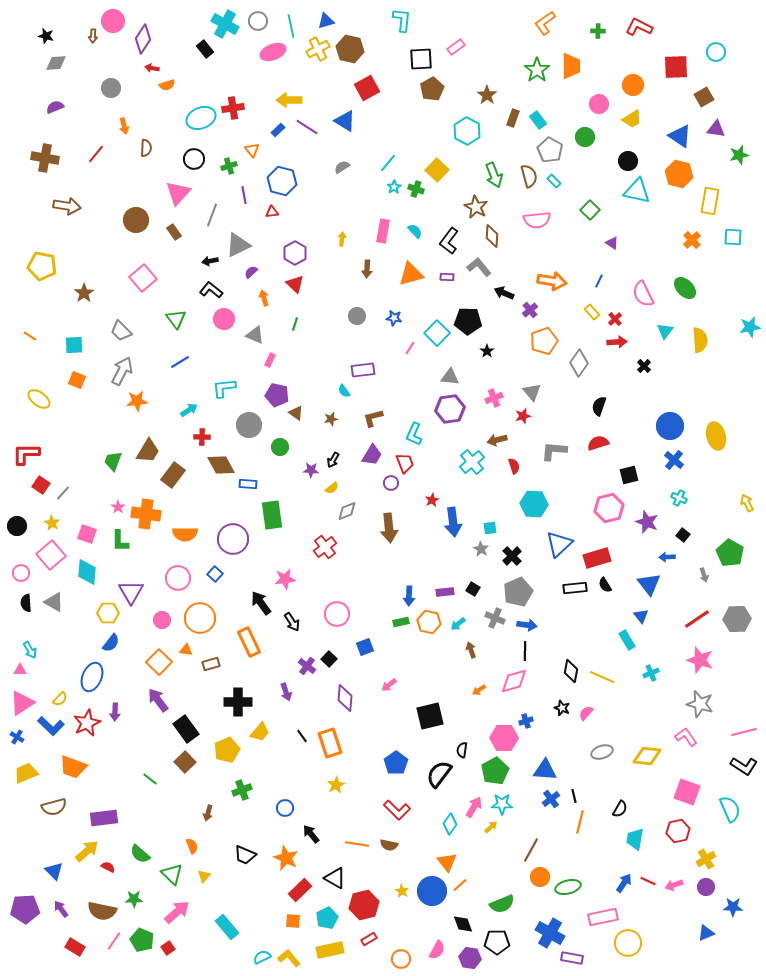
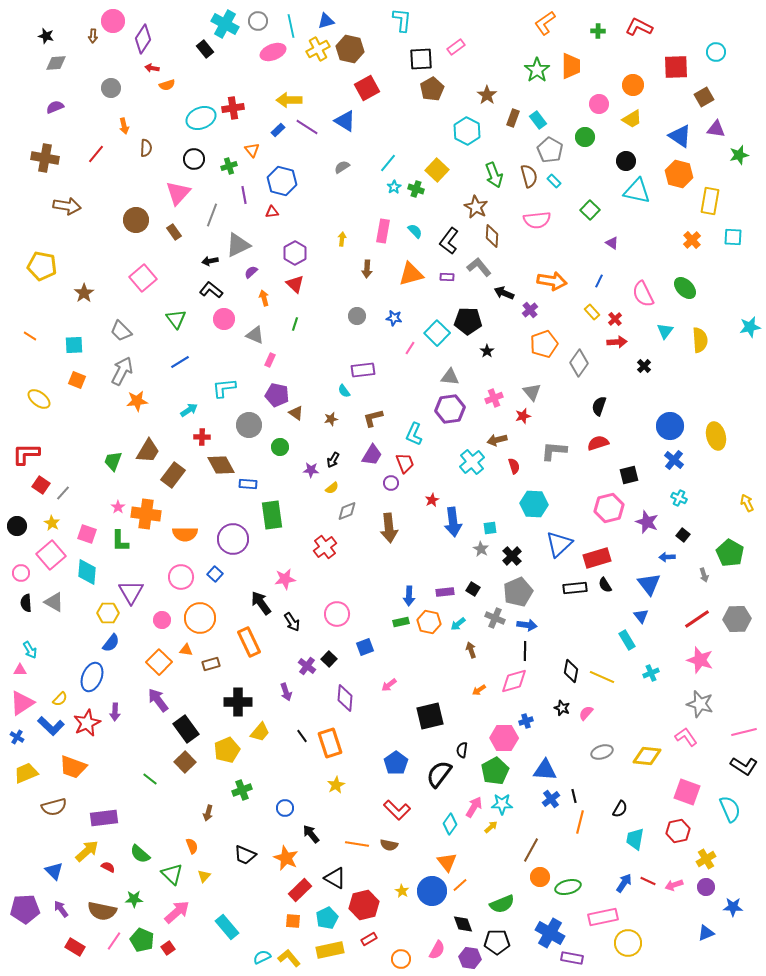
black circle at (628, 161): moved 2 px left
orange pentagon at (544, 341): moved 3 px down
pink circle at (178, 578): moved 3 px right, 1 px up
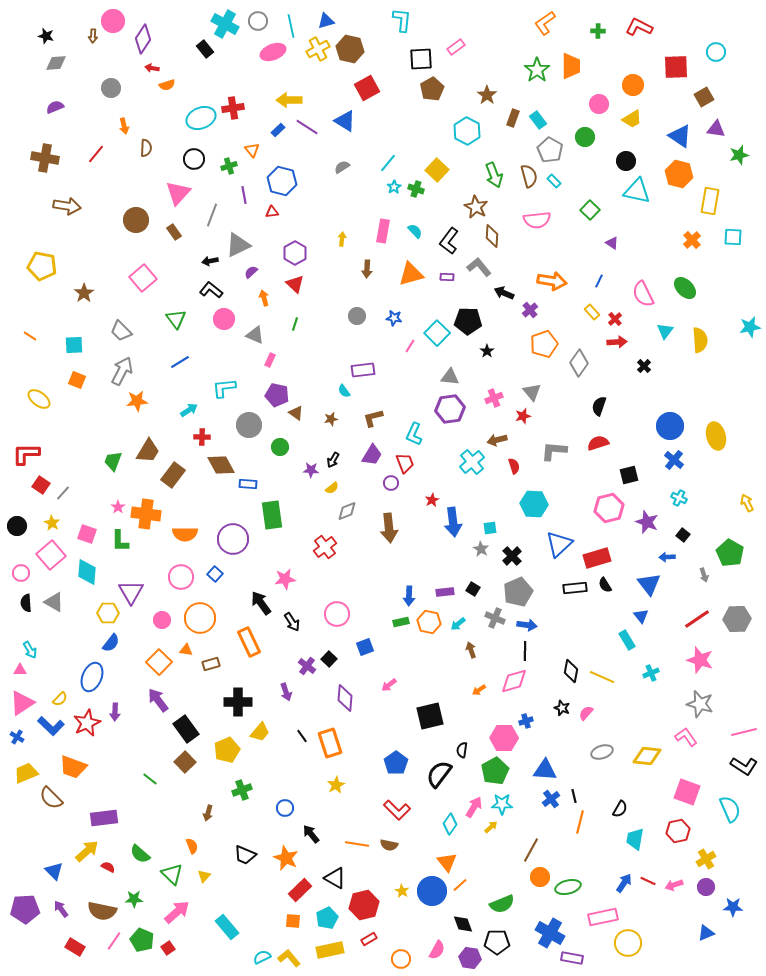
pink line at (410, 348): moved 2 px up
brown semicircle at (54, 807): moved 3 px left, 9 px up; rotated 60 degrees clockwise
